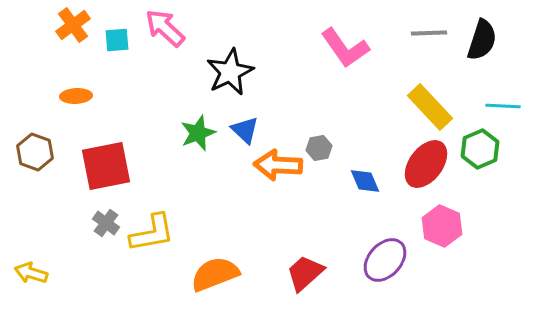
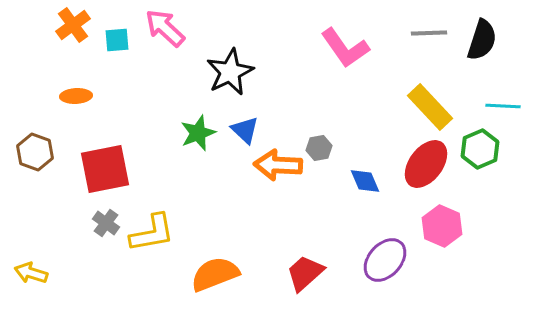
red square: moved 1 px left, 3 px down
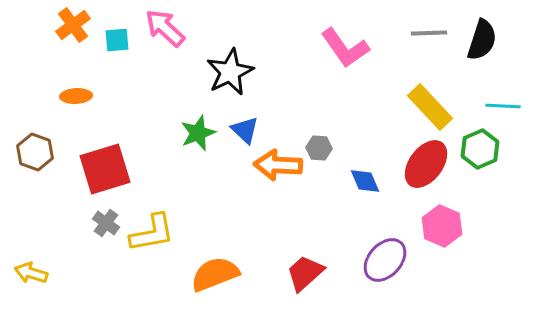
gray hexagon: rotated 15 degrees clockwise
red square: rotated 6 degrees counterclockwise
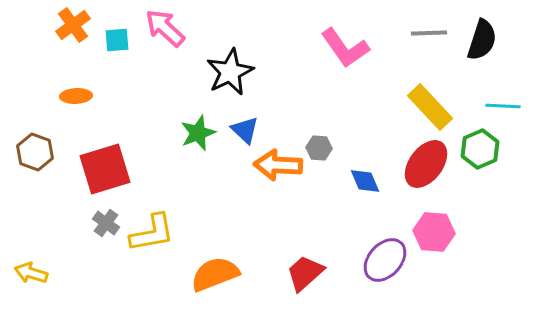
pink hexagon: moved 8 px left, 6 px down; rotated 18 degrees counterclockwise
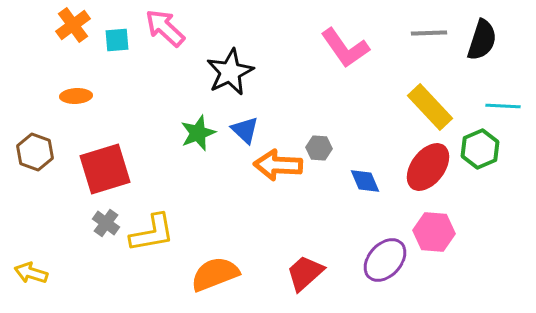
red ellipse: moved 2 px right, 3 px down
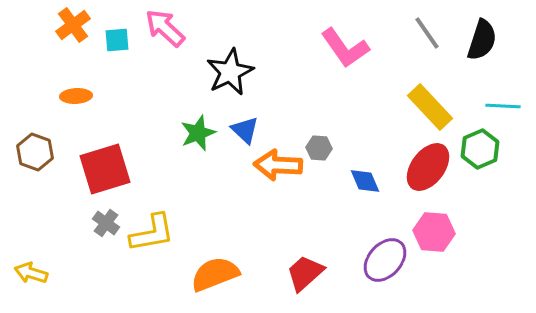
gray line: moved 2 px left; rotated 57 degrees clockwise
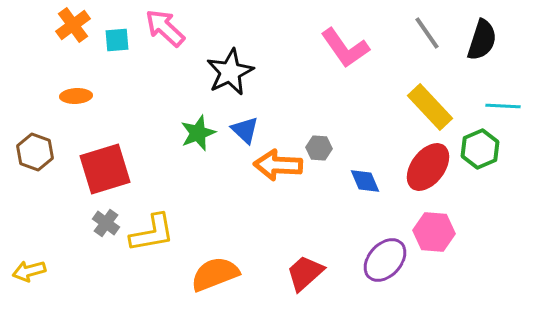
yellow arrow: moved 2 px left, 2 px up; rotated 32 degrees counterclockwise
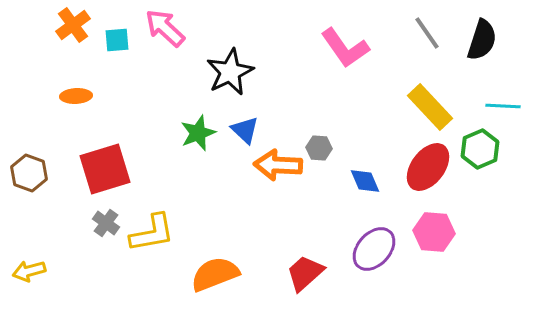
brown hexagon: moved 6 px left, 21 px down
purple ellipse: moved 11 px left, 11 px up
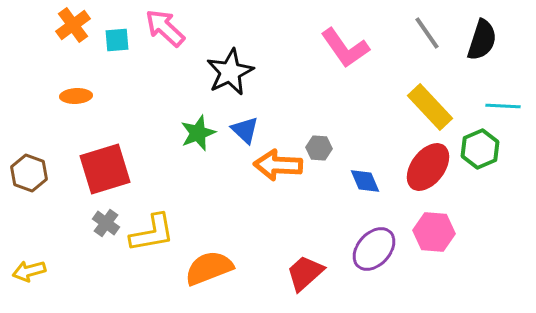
orange semicircle: moved 6 px left, 6 px up
